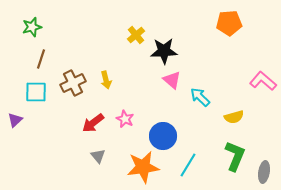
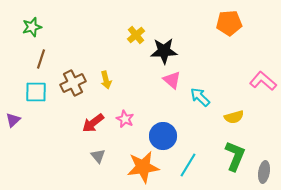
purple triangle: moved 2 px left
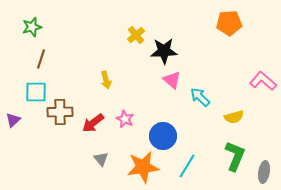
brown cross: moved 13 px left, 29 px down; rotated 25 degrees clockwise
gray triangle: moved 3 px right, 3 px down
cyan line: moved 1 px left, 1 px down
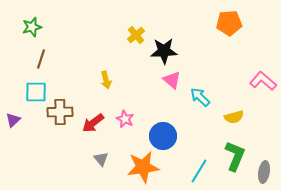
cyan line: moved 12 px right, 5 px down
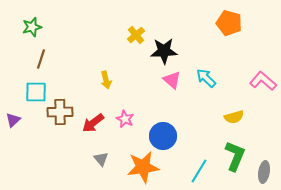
orange pentagon: rotated 20 degrees clockwise
cyan arrow: moved 6 px right, 19 px up
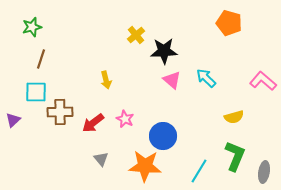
orange star: moved 2 px right, 1 px up; rotated 12 degrees clockwise
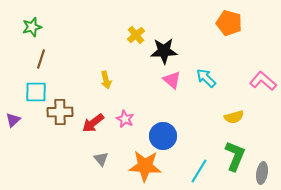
gray ellipse: moved 2 px left, 1 px down
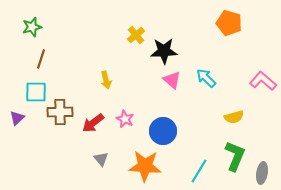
purple triangle: moved 4 px right, 2 px up
blue circle: moved 5 px up
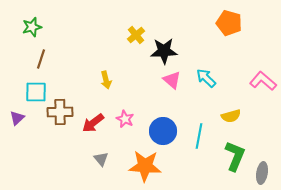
yellow semicircle: moved 3 px left, 1 px up
cyan line: moved 35 px up; rotated 20 degrees counterclockwise
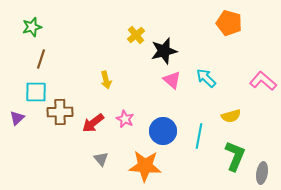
black star: rotated 12 degrees counterclockwise
